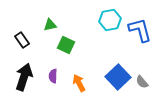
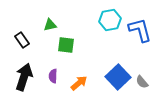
green square: rotated 18 degrees counterclockwise
orange arrow: rotated 78 degrees clockwise
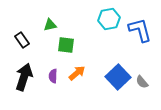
cyan hexagon: moved 1 px left, 1 px up
orange arrow: moved 2 px left, 10 px up
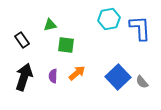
blue L-shape: moved 2 px up; rotated 12 degrees clockwise
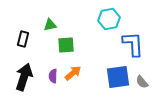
blue L-shape: moved 7 px left, 16 px down
black rectangle: moved 1 px right, 1 px up; rotated 49 degrees clockwise
green square: rotated 12 degrees counterclockwise
orange arrow: moved 4 px left
blue square: rotated 35 degrees clockwise
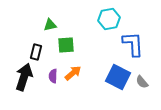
black rectangle: moved 13 px right, 13 px down
blue square: rotated 35 degrees clockwise
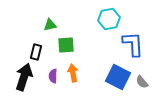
orange arrow: rotated 60 degrees counterclockwise
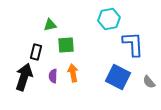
gray semicircle: moved 7 px right
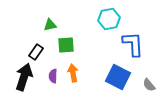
black rectangle: rotated 21 degrees clockwise
gray semicircle: moved 3 px down
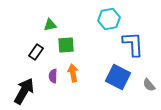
black arrow: moved 14 px down; rotated 12 degrees clockwise
